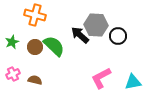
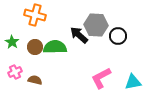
black arrow: moved 1 px left
green star: rotated 16 degrees counterclockwise
green semicircle: moved 1 px right, 1 px down; rotated 45 degrees counterclockwise
pink cross: moved 2 px right, 2 px up
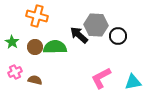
orange cross: moved 2 px right, 1 px down
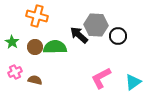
cyan triangle: rotated 24 degrees counterclockwise
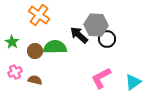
orange cross: moved 2 px right, 1 px up; rotated 20 degrees clockwise
black circle: moved 11 px left, 3 px down
brown circle: moved 4 px down
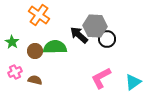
gray hexagon: moved 1 px left, 1 px down
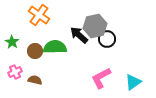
gray hexagon: rotated 15 degrees counterclockwise
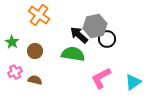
green semicircle: moved 18 px right, 7 px down; rotated 10 degrees clockwise
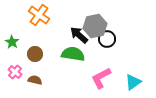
brown circle: moved 3 px down
pink cross: rotated 24 degrees counterclockwise
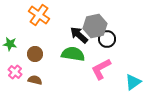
green star: moved 2 px left, 2 px down; rotated 24 degrees counterclockwise
pink L-shape: moved 9 px up
